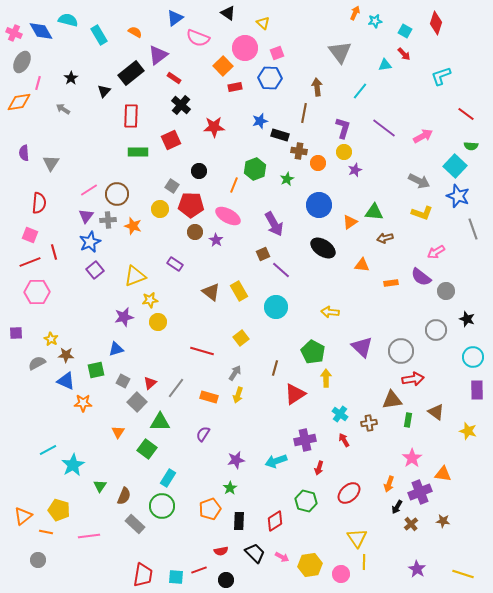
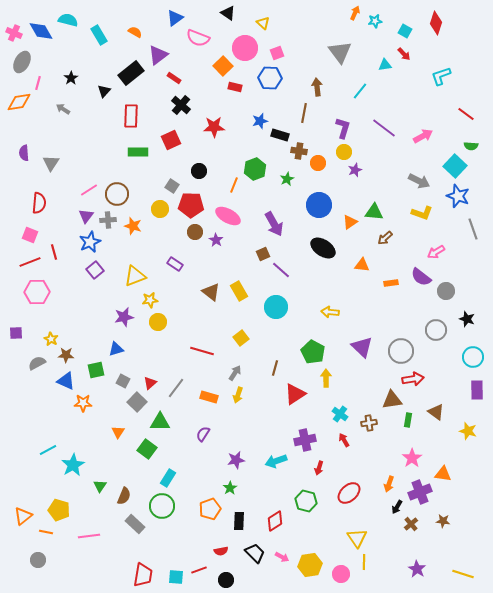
red rectangle at (235, 87): rotated 24 degrees clockwise
brown arrow at (385, 238): rotated 28 degrees counterclockwise
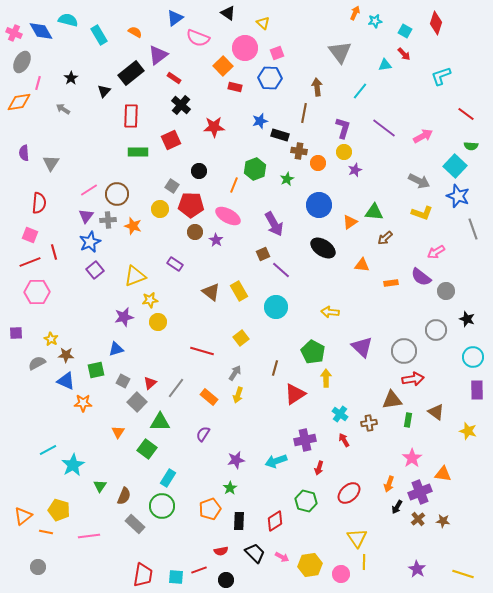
gray circle at (401, 351): moved 3 px right
orange rectangle at (209, 397): rotated 24 degrees clockwise
brown cross at (411, 524): moved 7 px right, 5 px up
gray circle at (38, 560): moved 7 px down
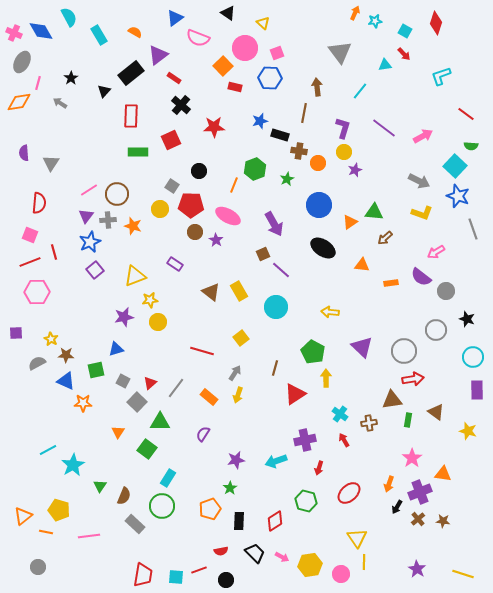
cyan semicircle at (68, 20): moved 1 px right, 3 px up; rotated 48 degrees clockwise
gray arrow at (63, 109): moved 3 px left, 6 px up
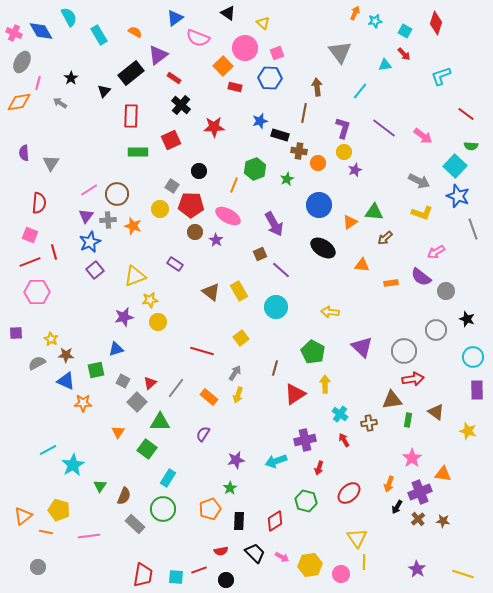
pink arrow at (423, 136): rotated 66 degrees clockwise
brown square at (263, 254): moved 3 px left
yellow arrow at (326, 378): moved 1 px left, 6 px down
green circle at (162, 506): moved 1 px right, 3 px down
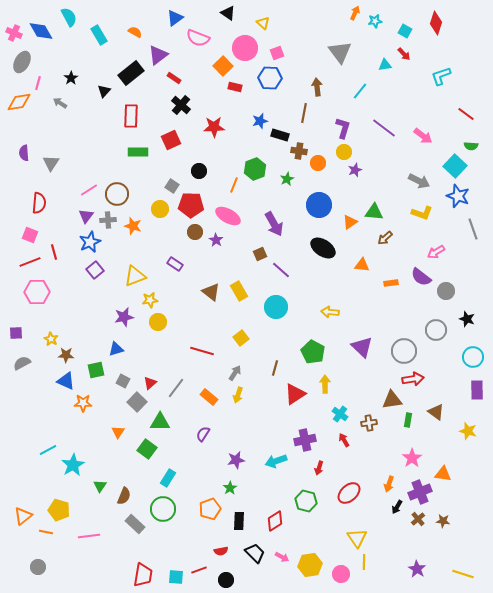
gray semicircle at (37, 363): moved 15 px left
